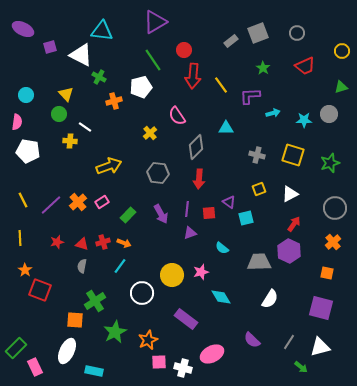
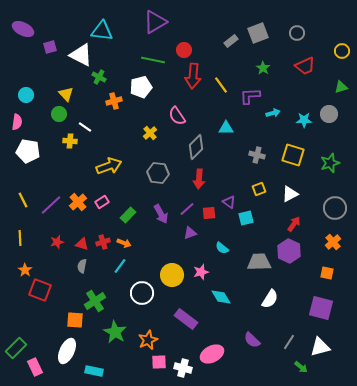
green line at (153, 60): rotated 45 degrees counterclockwise
purple line at (187, 209): rotated 42 degrees clockwise
green star at (115, 332): rotated 15 degrees counterclockwise
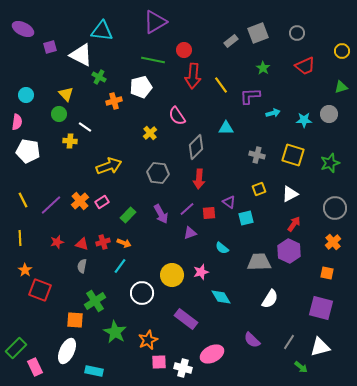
orange cross at (78, 202): moved 2 px right, 1 px up
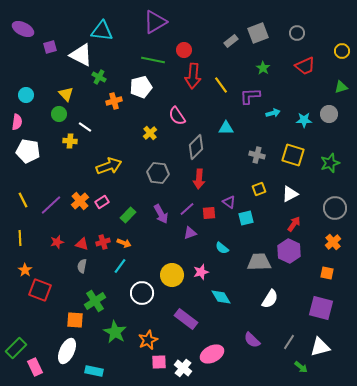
white cross at (183, 368): rotated 24 degrees clockwise
